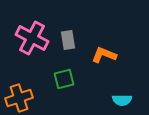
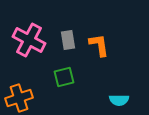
pink cross: moved 3 px left, 2 px down
orange L-shape: moved 5 px left, 10 px up; rotated 60 degrees clockwise
green square: moved 2 px up
cyan semicircle: moved 3 px left
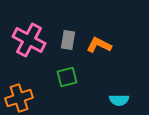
gray rectangle: rotated 18 degrees clockwise
orange L-shape: rotated 55 degrees counterclockwise
green square: moved 3 px right
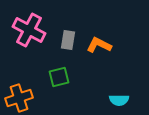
pink cross: moved 10 px up
green square: moved 8 px left
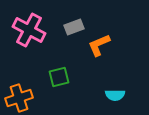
gray rectangle: moved 6 px right, 13 px up; rotated 60 degrees clockwise
orange L-shape: rotated 50 degrees counterclockwise
cyan semicircle: moved 4 px left, 5 px up
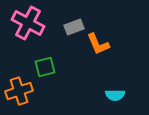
pink cross: moved 1 px left, 7 px up
orange L-shape: moved 1 px left, 1 px up; rotated 90 degrees counterclockwise
green square: moved 14 px left, 10 px up
orange cross: moved 7 px up
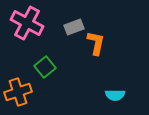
pink cross: moved 1 px left
orange L-shape: moved 2 px left, 1 px up; rotated 145 degrees counterclockwise
green square: rotated 25 degrees counterclockwise
orange cross: moved 1 px left, 1 px down
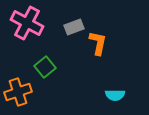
orange L-shape: moved 2 px right
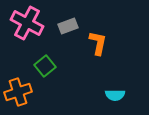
gray rectangle: moved 6 px left, 1 px up
green square: moved 1 px up
